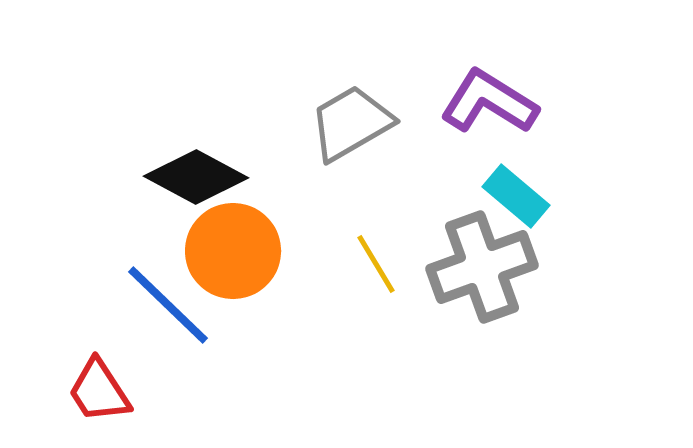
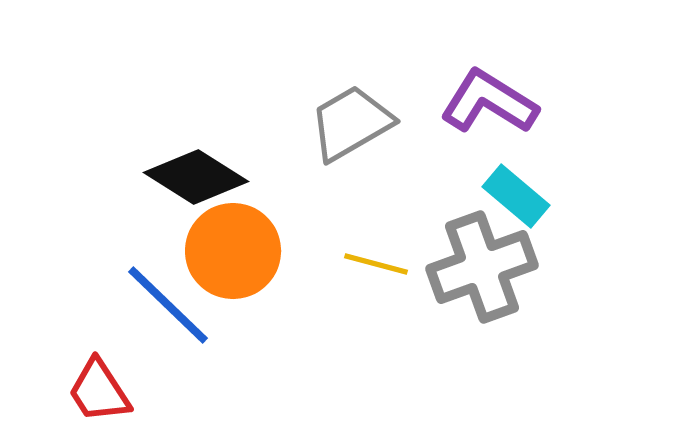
black diamond: rotated 4 degrees clockwise
yellow line: rotated 44 degrees counterclockwise
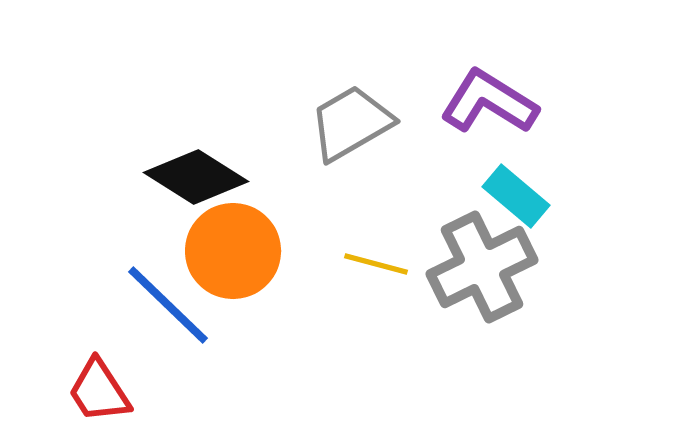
gray cross: rotated 6 degrees counterclockwise
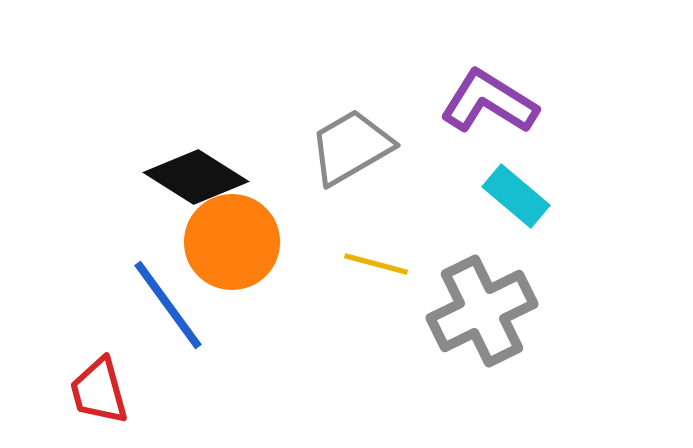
gray trapezoid: moved 24 px down
orange circle: moved 1 px left, 9 px up
gray cross: moved 44 px down
blue line: rotated 10 degrees clockwise
red trapezoid: rotated 18 degrees clockwise
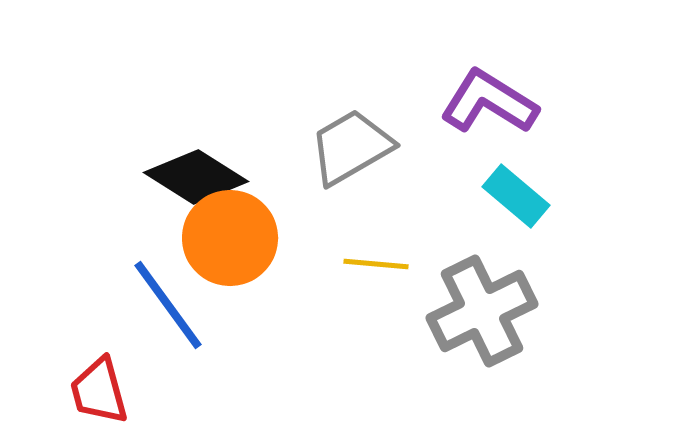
orange circle: moved 2 px left, 4 px up
yellow line: rotated 10 degrees counterclockwise
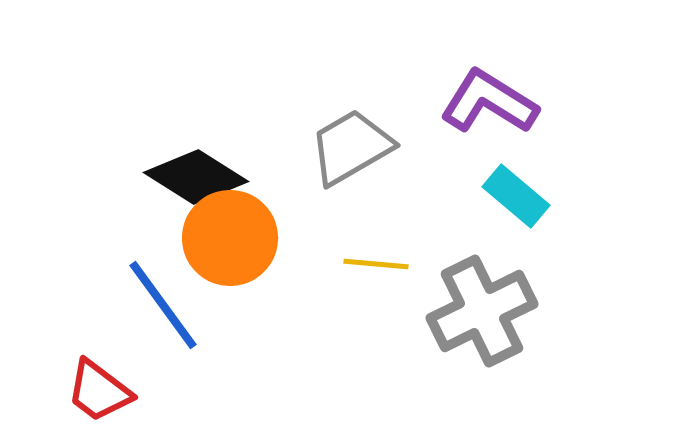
blue line: moved 5 px left
red trapezoid: rotated 38 degrees counterclockwise
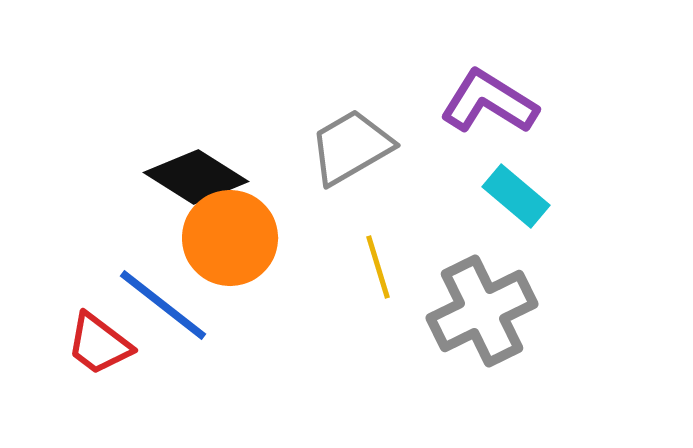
yellow line: moved 2 px right, 3 px down; rotated 68 degrees clockwise
blue line: rotated 16 degrees counterclockwise
red trapezoid: moved 47 px up
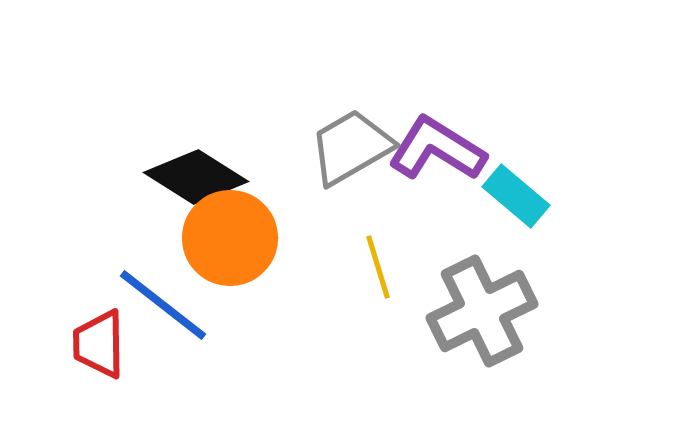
purple L-shape: moved 52 px left, 47 px down
red trapezoid: rotated 52 degrees clockwise
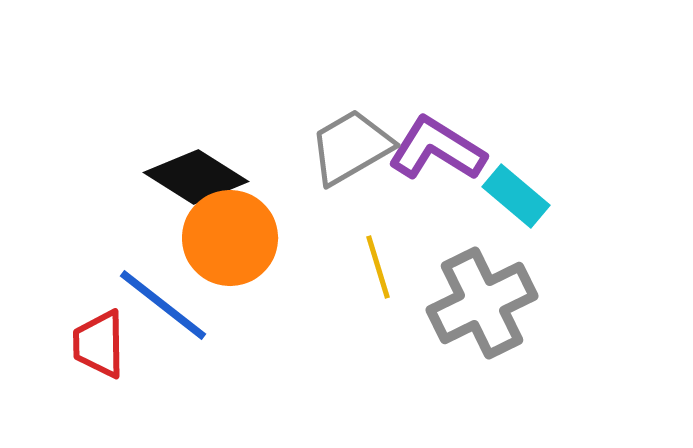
gray cross: moved 8 px up
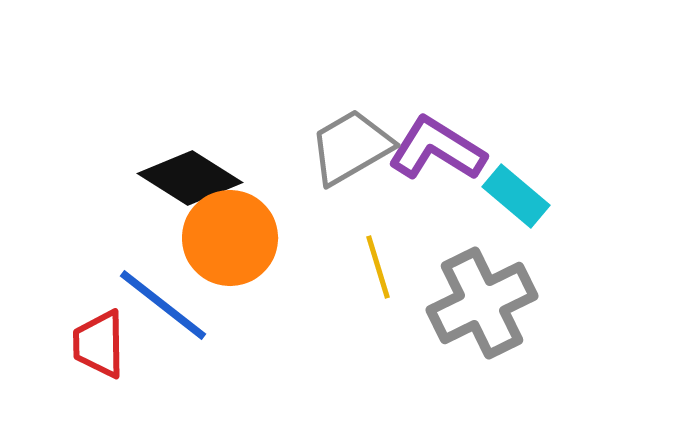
black diamond: moved 6 px left, 1 px down
